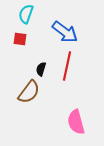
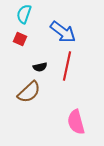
cyan semicircle: moved 2 px left
blue arrow: moved 2 px left
red square: rotated 16 degrees clockwise
black semicircle: moved 1 px left, 2 px up; rotated 120 degrees counterclockwise
brown semicircle: rotated 10 degrees clockwise
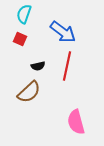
black semicircle: moved 2 px left, 1 px up
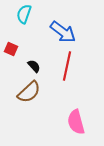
red square: moved 9 px left, 10 px down
black semicircle: moved 4 px left; rotated 120 degrees counterclockwise
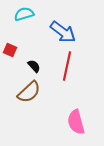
cyan semicircle: rotated 54 degrees clockwise
red square: moved 1 px left, 1 px down
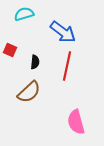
black semicircle: moved 1 px right, 4 px up; rotated 48 degrees clockwise
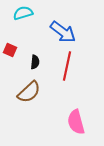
cyan semicircle: moved 1 px left, 1 px up
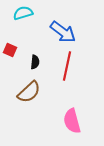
pink semicircle: moved 4 px left, 1 px up
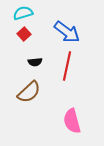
blue arrow: moved 4 px right
red square: moved 14 px right, 16 px up; rotated 24 degrees clockwise
black semicircle: rotated 80 degrees clockwise
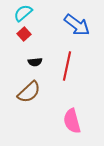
cyan semicircle: rotated 24 degrees counterclockwise
blue arrow: moved 10 px right, 7 px up
